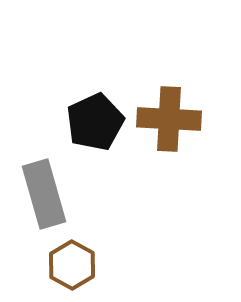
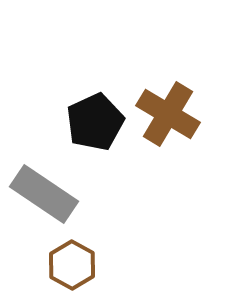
brown cross: moved 1 px left, 5 px up; rotated 28 degrees clockwise
gray rectangle: rotated 40 degrees counterclockwise
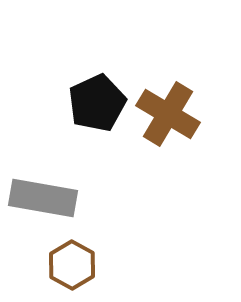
black pentagon: moved 2 px right, 19 px up
gray rectangle: moved 1 px left, 4 px down; rotated 24 degrees counterclockwise
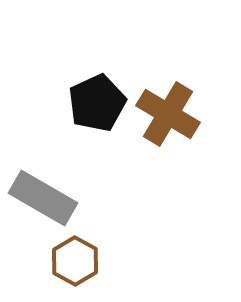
gray rectangle: rotated 20 degrees clockwise
brown hexagon: moved 3 px right, 4 px up
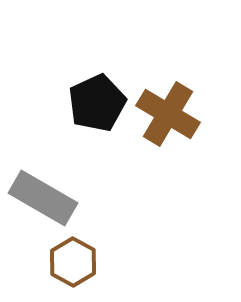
brown hexagon: moved 2 px left, 1 px down
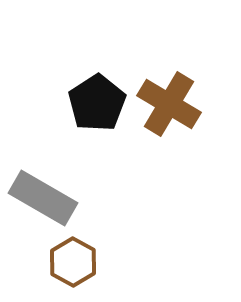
black pentagon: rotated 8 degrees counterclockwise
brown cross: moved 1 px right, 10 px up
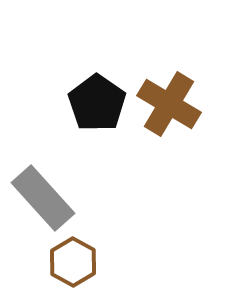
black pentagon: rotated 4 degrees counterclockwise
gray rectangle: rotated 18 degrees clockwise
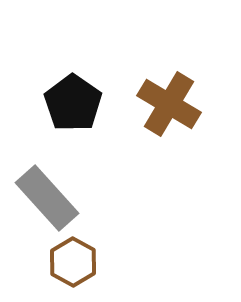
black pentagon: moved 24 px left
gray rectangle: moved 4 px right
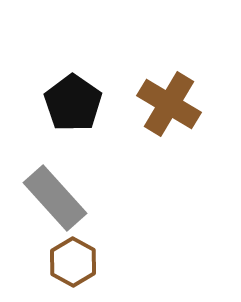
gray rectangle: moved 8 px right
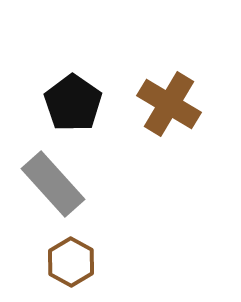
gray rectangle: moved 2 px left, 14 px up
brown hexagon: moved 2 px left
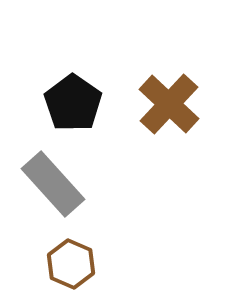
brown cross: rotated 12 degrees clockwise
brown hexagon: moved 2 px down; rotated 6 degrees counterclockwise
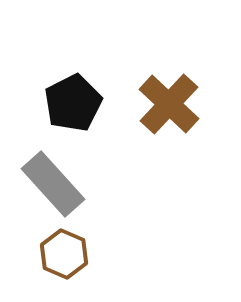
black pentagon: rotated 10 degrees clockwise
brown hexagon: moved 7 px left, 10 px up
